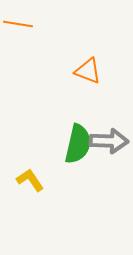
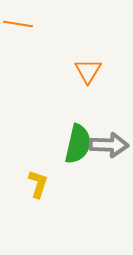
orange triangle: rotated 40 degrees clockwise
gray arrow: moved 4 px down
yellow L-shape: moved 8 px right, 4 px down; rotated 52 degrees clockwise
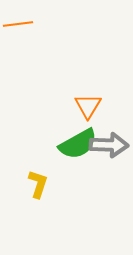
orange line: rotated 16 degrees counterclockwise
orange triangle: moved 35 px down
green semicircle: rotated 48 degrees clockwise
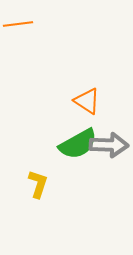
orange triangle: moved 1 px left, 5 px up; rotated 28 degrees counterclockwise
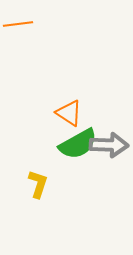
orange triangle: moved 18 px left, 12 px down
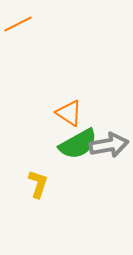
orange line: rotated 20 degrees counterclockwise
gray arrow: rotated 12 degrees counterclockwise
